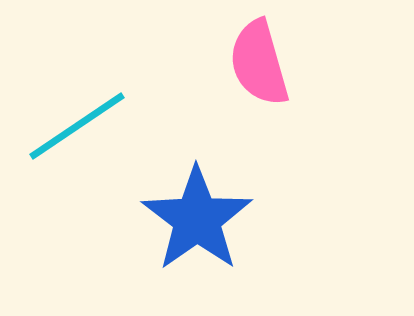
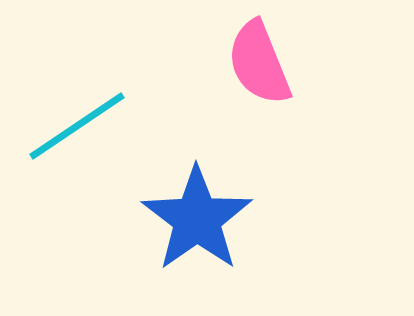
pink semicircle: rotated 6 degrees counterclockwise
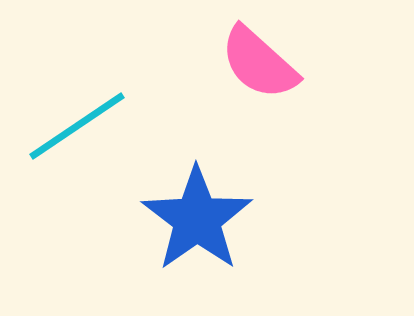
pink semicircle: rotated 26 degrees counterclockwise
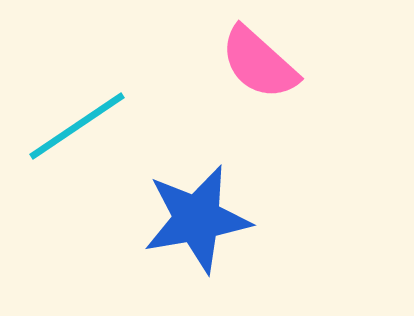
blue star: rotated 25 degrees clockwise
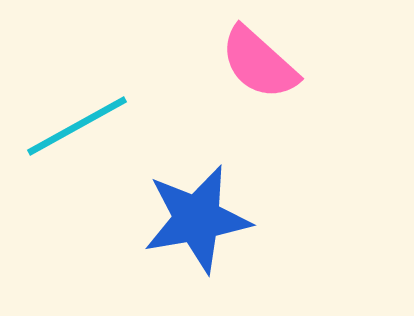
cyan line: rotated 5 degrees clockwise
